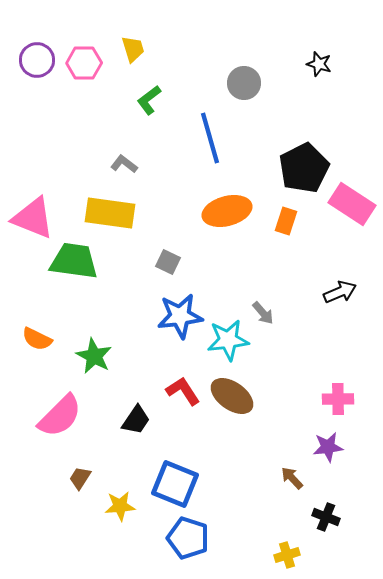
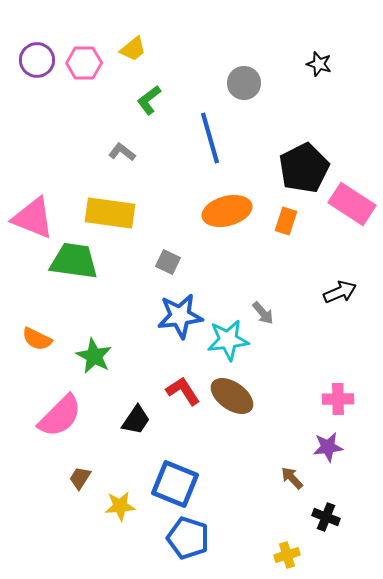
yellow trapezoid: rotated 68 degrees clockwise
gray L-shape: moved 2 px left, 12 px up
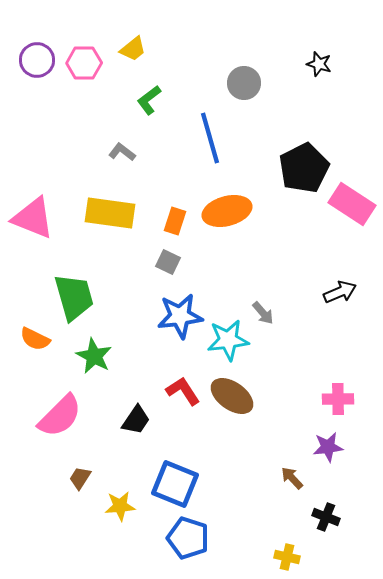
orange rectangle: moved 111 px left
green trapezoid: moved 36 px down; rotated 66 degrees clockwise
orange semicircle: moved 2 px left
yellow cross: moved 2 px down; rotated 30 degrees clockwise
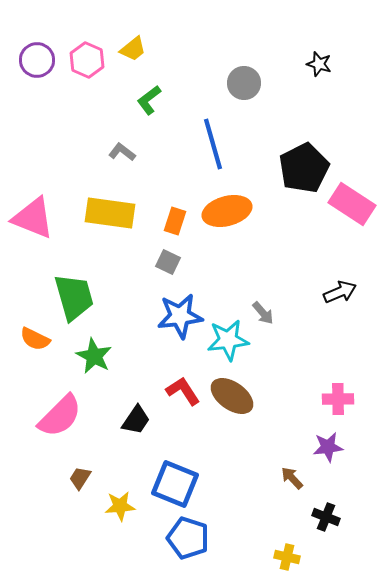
pink hexagon: moved 3 px right, 3 px up; rotated 24 degrees clockwise
blue line: moved 3 px right, 6 px down
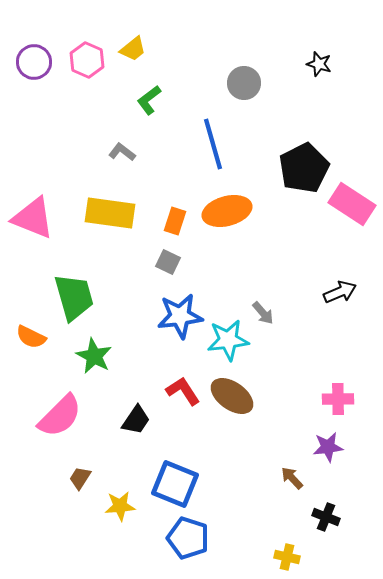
purple circle: moved 3 px left, 2 px down
orange semicircle: moved 4 px left, 2 px up
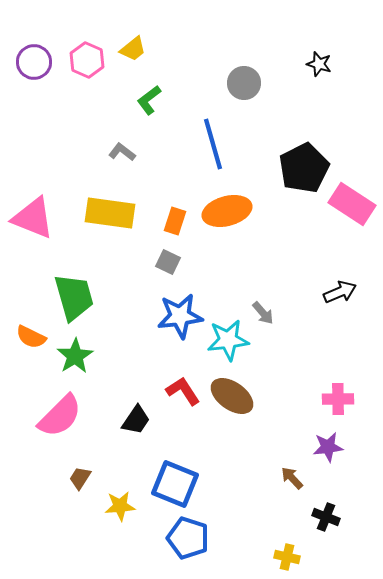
green star: moved 19 px left; rotated 12 degrees clockwise
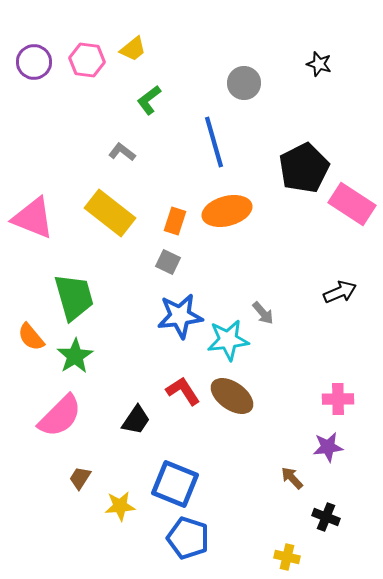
pink hexagon: rotated 16 degrees counterclockwise
blue line: moved 1 px right, 2 px up
yellow rectangle: rotated 30 degrees clockwise
orange semicircle: rotated 24 degrees clockwise
